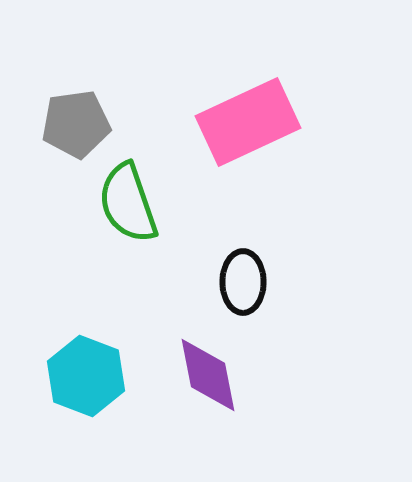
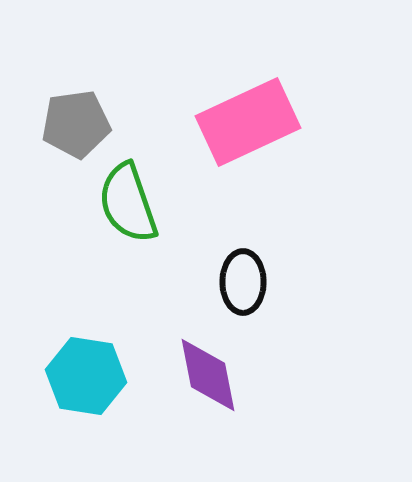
cyan hexagon: rotated 12 degrees counterclockwise
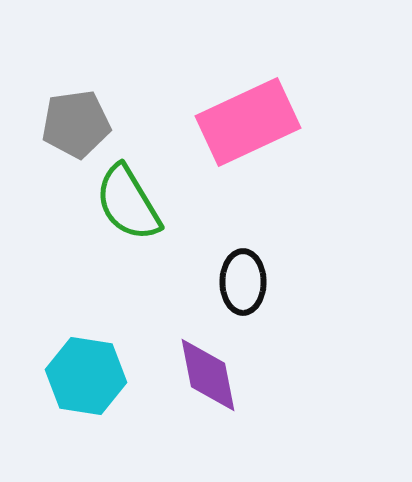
green semicircle: rotated 12 degrees counterclockwise
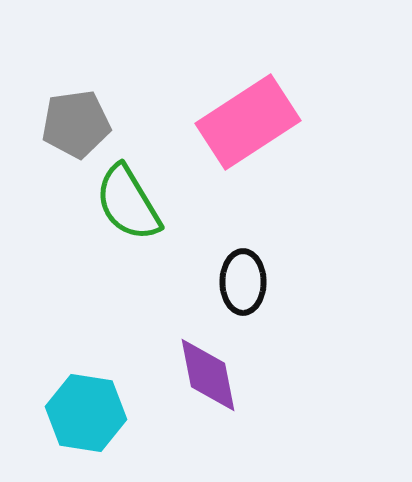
pink rectangle: rotated 8 degrees counterclockwise
cyan hexagon: moved 37 px down
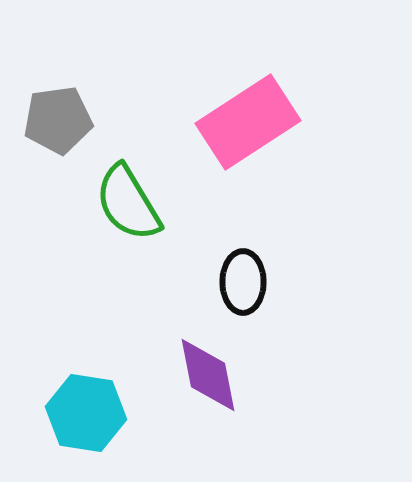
gray pentagon: moved 18 px left, 4 px up
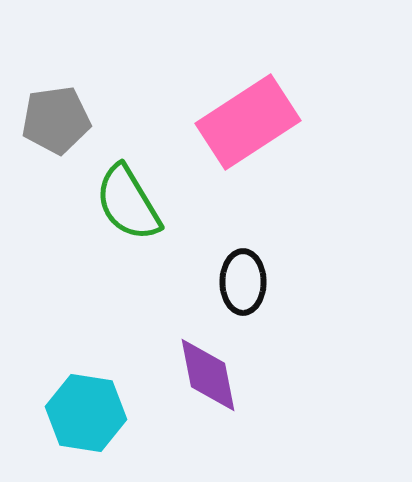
gray pentagon: moved 2 px left
